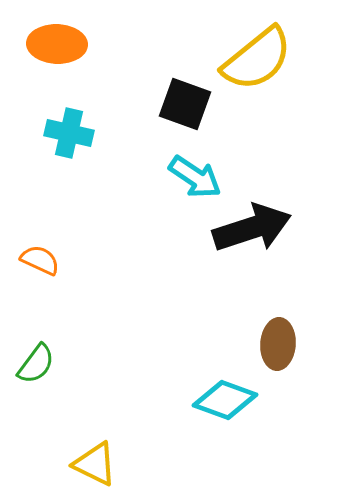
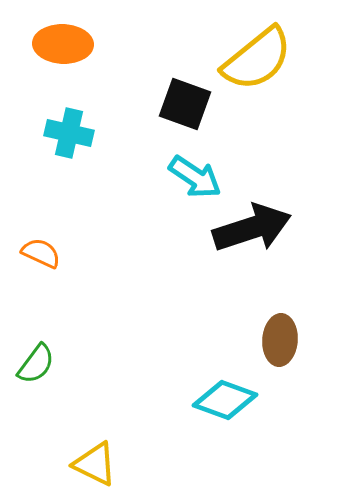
orange ellipse: moved 6 px right
orange semicircle: moved 1 px right, 7 px up
brown ellipse: moved 2 px right, 4 px up
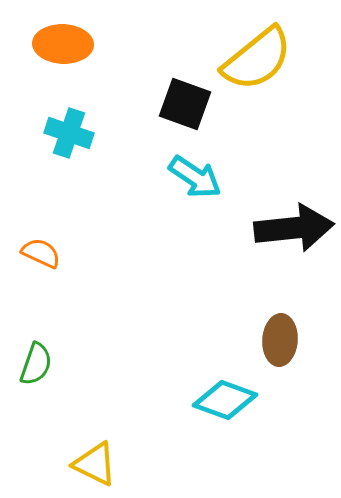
cyan cross: rotated 6 degrees clockwise
black arrow: moved 42 px right; rotated 12 degrees clockwise
green semicircle: rotated 18 degrees counterclockwise
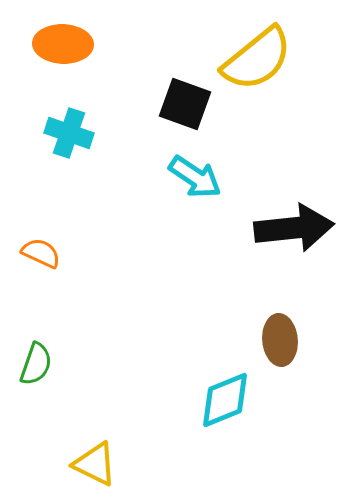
brown ellipse: rotated 9 degrees counterclockwise
cyan diamond: rotated 42 degrees counterclockwise
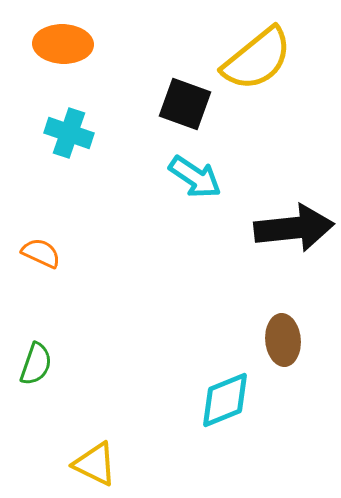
brown ellipse: moved 3 px right
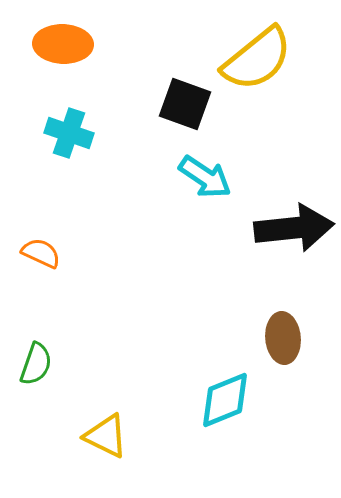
cyan arrow: moved 10 px right
brown ellipse: moved 2 px up
yellow triangle: moved 11 px right, 28 px up
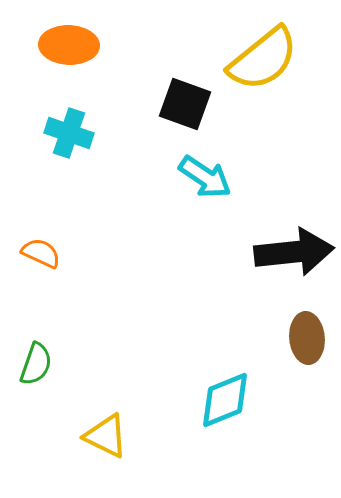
orange ellipse: moved 6 px right, 1 px down
yellow semicircle: moved 6 px right
black arrow: moved 24 px down
brown ellipse: moved 24 px right
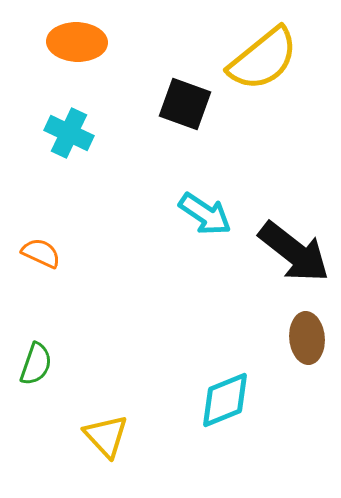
orange ellipse: moved 8 px right, 3 px up
cyan cross: rotated 6 degrees clockwise
cyan arrow: moved 37 px down
black arrow: rotated 44 degrees clockwise
yellow triangle: rotated 21 degrees clockwise
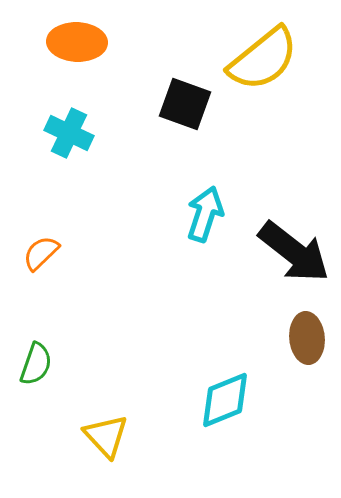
cyan arrow: rotated 106 degrees counterclockwise
orange semicircle: rotated 69 degrees counterclockwise
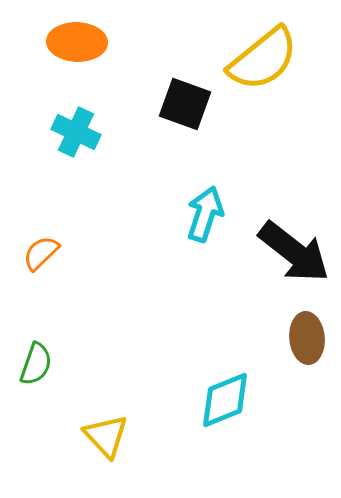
cyan cross: moved 7 px right, 1 px up
